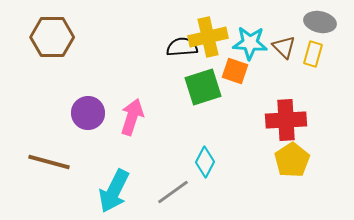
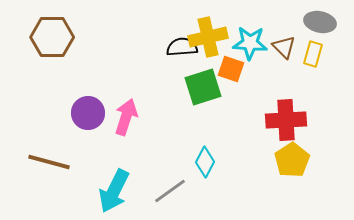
orange square: moved 4 px left, 2 px up
pink arrow: moved 6 px left
gray line: moved 3 px left, 1 px up
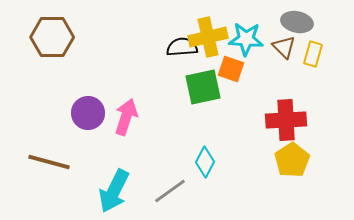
gray ellipse: moved 23 px left
cyan star: moved 4 px left, 4 px up
green square: rotated 6 degrees clockwise
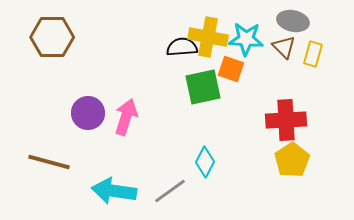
gray ellipse: moved 4 px left, 1 px up
yellow cross: rotated 24 degrees clockwise
cyan arrow: rotated 72 degrees clockwise
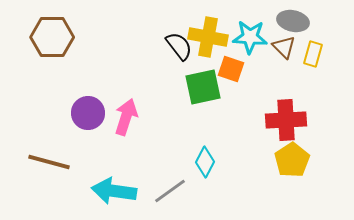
cyan star: moved 4 px right, 2 px up
black semicircle: moved 3 px left, 1 px up; rotated 56 degrees clockwise
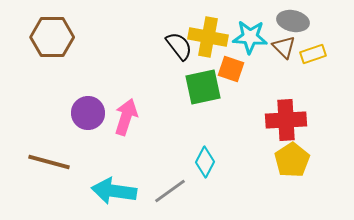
yellow rectangle: rotated 55 degrees clockwise
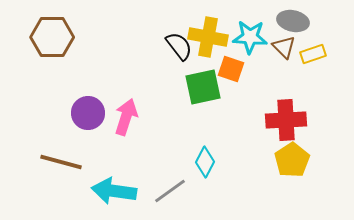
brown line: moved 12 px right
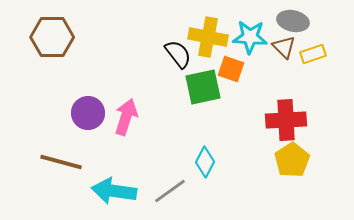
black semicircle: moved 1 px left, 8 px down
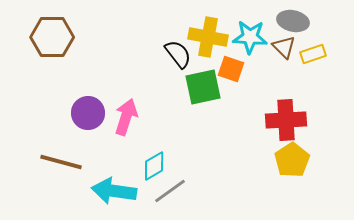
cyan diamond: moved 51 px left, 4 px down; rotated 32 degrees clockwise
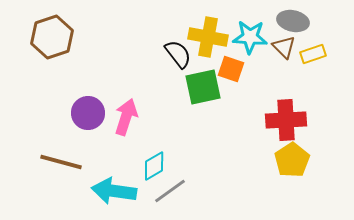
brown hexagon: rotated 18 degrees counterclockwise
